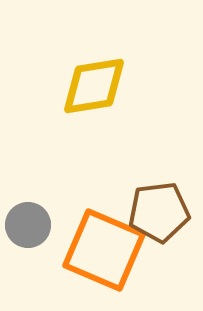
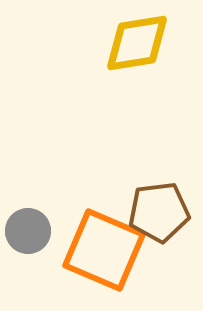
yellow diamond: moved 43 px right, 43 px up
gray circle: moved 6 px down
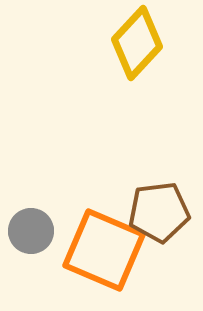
yellow diamond: rotated 38 degrees counterclockwise
gray circle: moved 3 px right
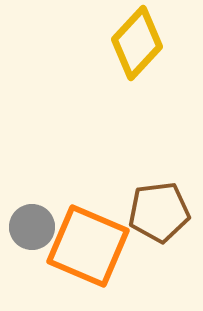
gray circle: moved 1 px right, 4 px up
orange square: moved 16 px left, 4 px up
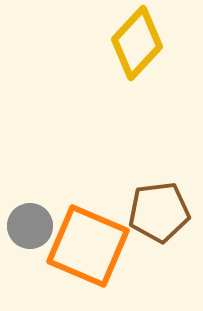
gray circle: moved 2 px left, 1 px up
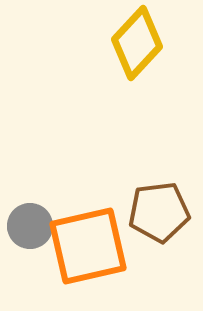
orange square: rotated 36 degrees counterclockwise
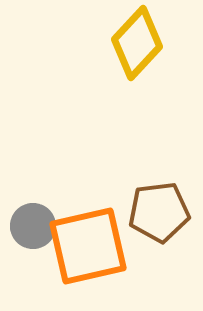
gray circle: moved 3 px right
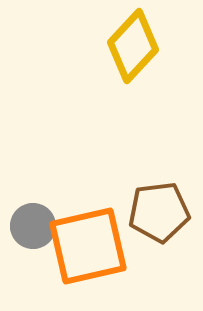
yellow diamond: moved 4 px left, 3 px down
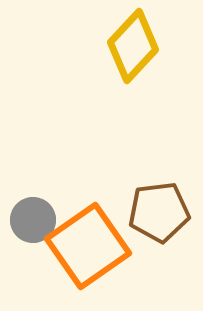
gray circle: moved 6 px up
orange square: rotated 22 degrees counterclockwise
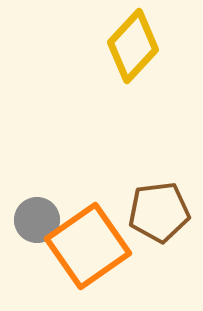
gray circle: moved 4 px right
